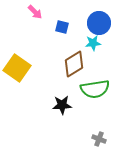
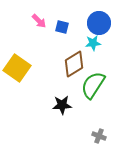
pink arrow: moved 4 px right, 9 px down
green semicircle: moved 2 px left, 4 px up; rotated 132 degrees clockwise
gray cross: moved 3 px up
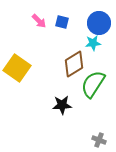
blue square: moved 5 px up
green semicircle: moved 1 px up
gray cross: moved 4 px down
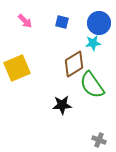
pink arrow: moved 14 px left
yellow square: rotated 32 degrees clockwise
green semicircle: moved 1 px left, 1 px down; rotated 68 degrees counterclockwise
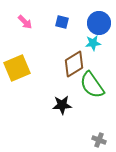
pink arrow: moved 1 px down
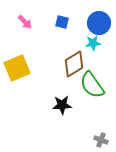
gray cross: moved 2 px right
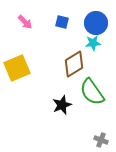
blue circle: moved 3 px left
green semicircle: moved 7 px down
black star: rotated 18 degrees counterclockwise
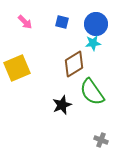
blue circle: moved 1 px down
